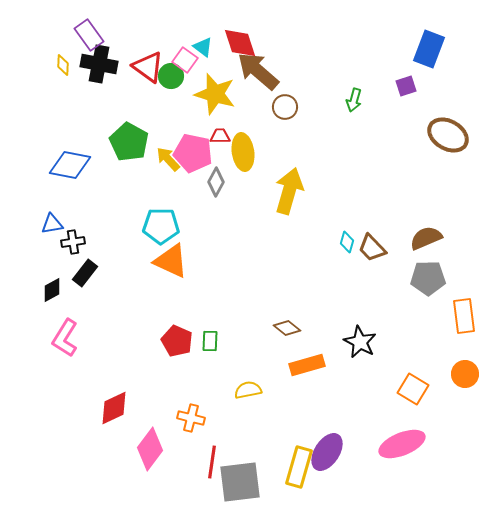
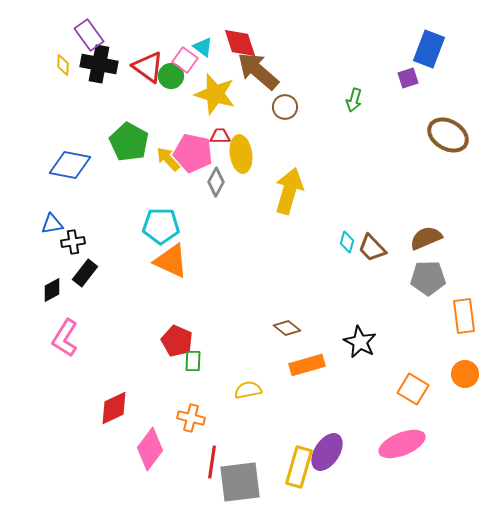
purple square at (406, 86): moved 2 px right, 8 px up
yellow ellipse at (243, 152): moved 2 px left, 2 px down
green rectangle at (210, 341): moved 17 px left, 20 px down
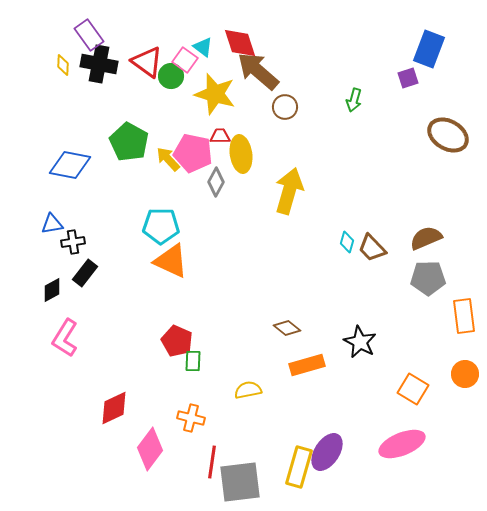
red triangle at (148, 67): moved 1 px left, 5 px up
